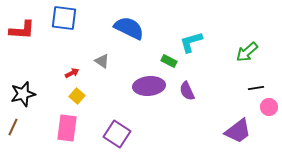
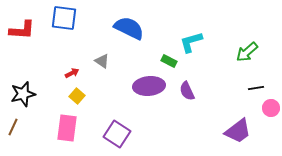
pink circle: moved 2 px right, 1 px down
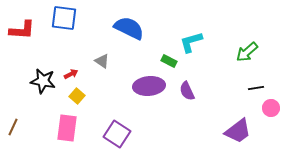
red arrow: moved 1 px left, 1 px down
black star: moved 20 px right, 13 px up; rotated 25 degrees clockwise
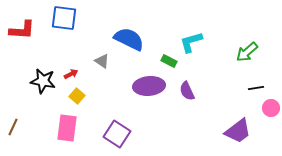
blue semicircle: moved 11 px down
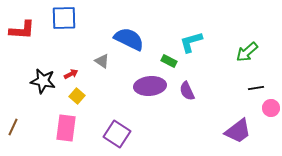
blue square: rotated 8 degrees counterclockwise
purple ellipse: moved 1 px right
pink rectangle: moved 1 px left
